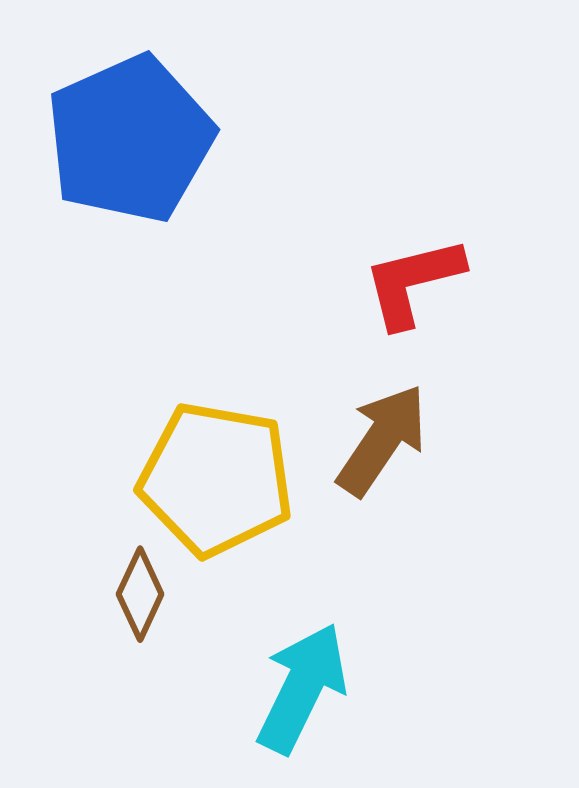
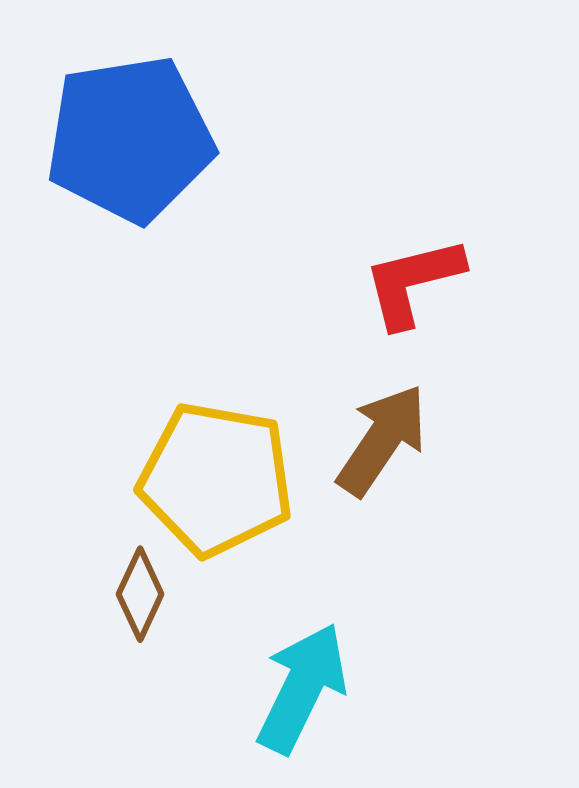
blue pentagon: rotated 15 degrees clockwise
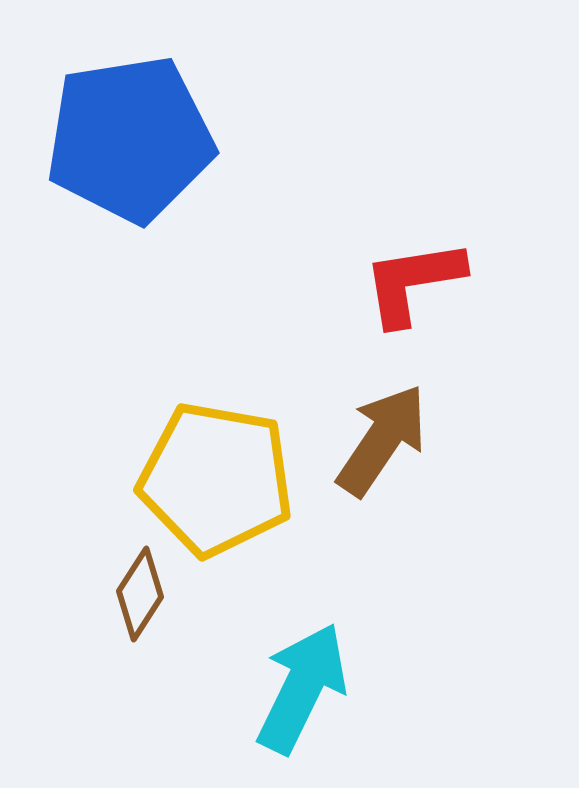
red L-shape: rotated 5 degrees clockwise
brown diamond: rotated 8 degrees clockwise
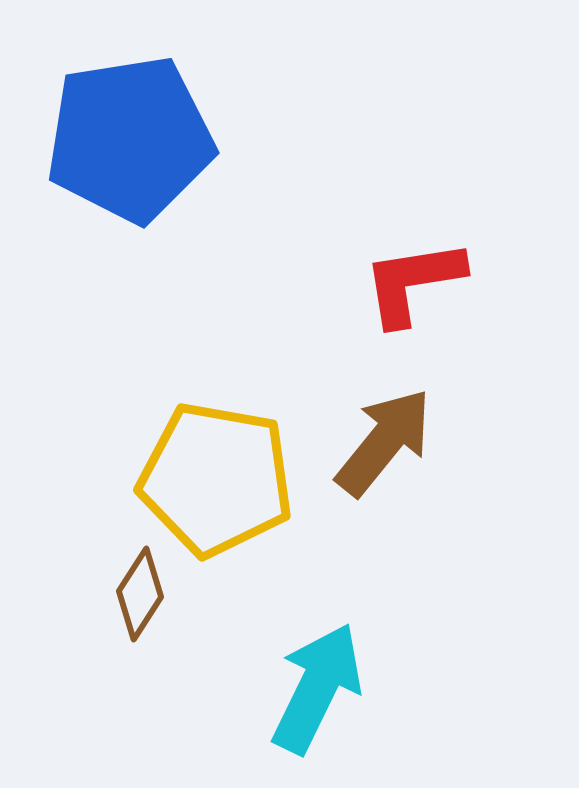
brown arrow: moved 2 px right, 2 px down; rotated 5 degrees clockwise
cyan arrow: moved 15 px right
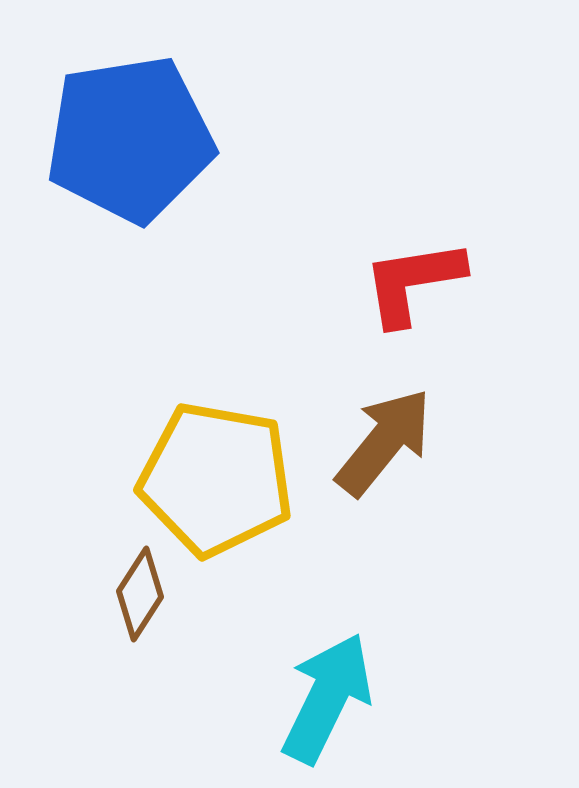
cyan arrow: moved 10 px right, 10 px down
